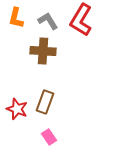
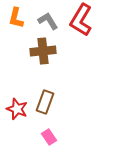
brown cross: rotated 10 degrees counterclockwise
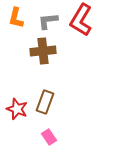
gray L-shape: rotated 65 degrees counterclockwise
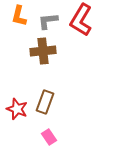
orange L-shape: moved 3 px right, 2 px up
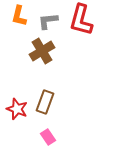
red L-shape: rotated 16 degrees counterclockwise
brown cross: moved 1 px left; rotated 25 degrees counterclockwise
pink rectangle: moved 1 px left
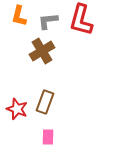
pink rectangle: rotated 35 degrees clockwise
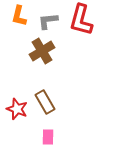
brown rectangle: rotated 50 degrees counterclockwise
